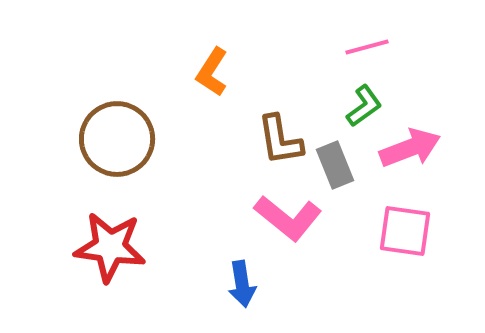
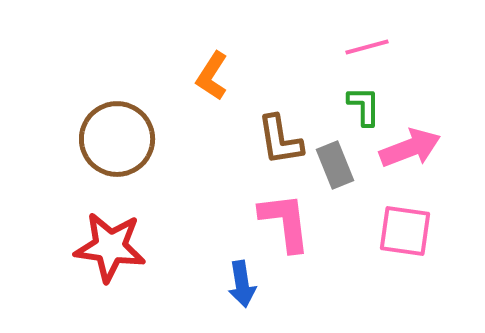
orange L-shape: moved 4 px down
green L-shape: rotated 54 degrees counterclockwise
pink L-shape: moved 3 px left, 4 px down; rotated 136 degrees counterclockwise
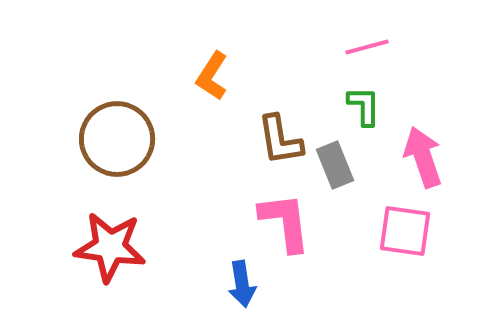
pink arrow: moved 13 px right, 9 px down; rotated 88 degrees counterclockwise
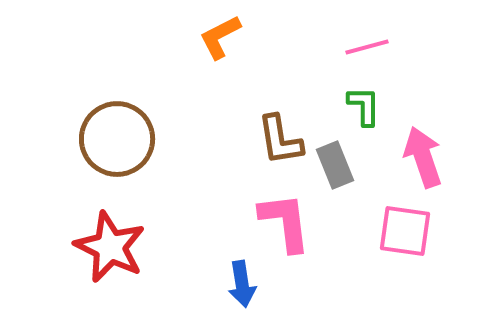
orange L-shape: moved 8 px right, 39 px up; rotated 30 degrees clockwise
red star: rotated 18 degrees clockwise
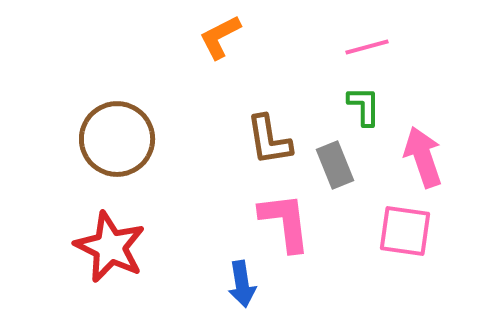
brown L-shape: moved 11 px left
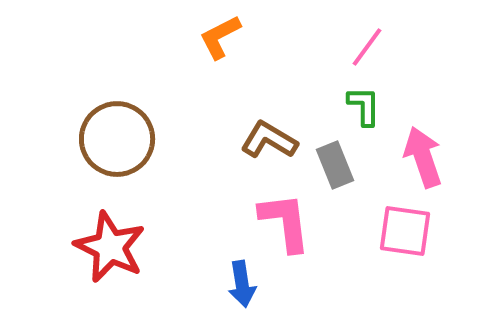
pink line: rotated 39 degrees counterclockwise
brown L-shape: rotated 130 degrees clockwise
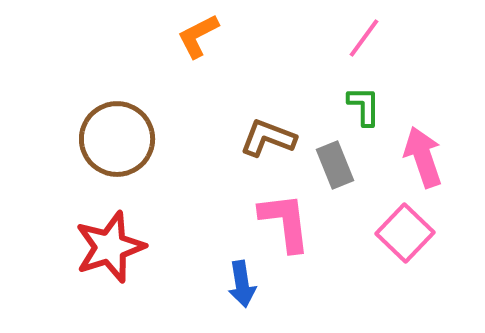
orange L-shape: moved 22 px left, 1 px up
pink line: moved 3 px left, 9 px up
brown L-shape: moved 1 px left, 2 px up; rotated 10 degrees counterclockwise
pink square: moved 2 px down; rotated 36 degrees clockwise
red star: rotated 28 degrees clockwise
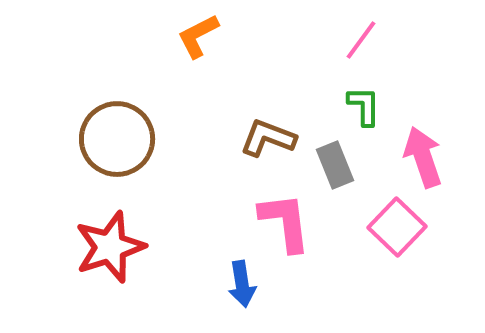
pink line: moved 3 px left, 2 px down
pink square: moved 8 px left, 6 px up
